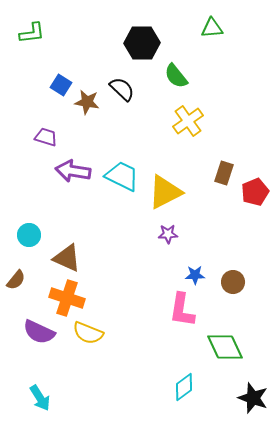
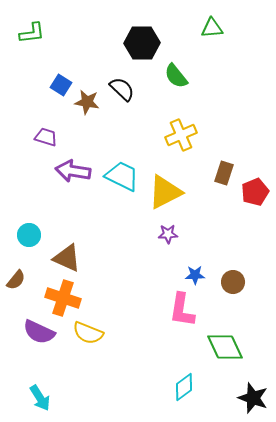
yellow cross: moved 7 px left, 14 px down; rotated 12 degrees clockwise
orange cross: moved 4 px left
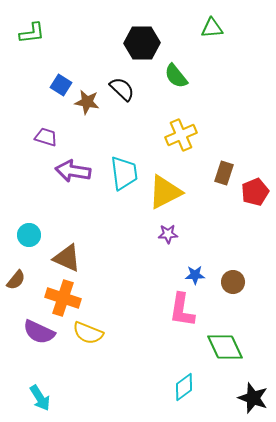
cyan trapezoid: moved 2 px right, 3 px up; rotated 57 degrees clockwise
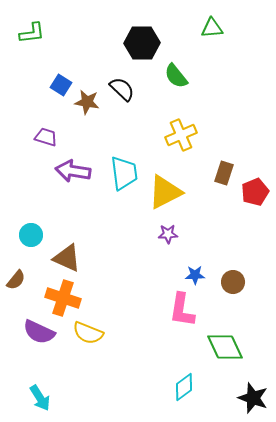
cyan circle: moved 2 px right
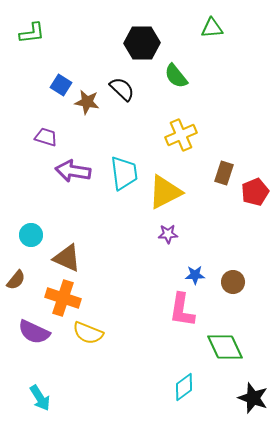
purple semicircle: moved 5 px left
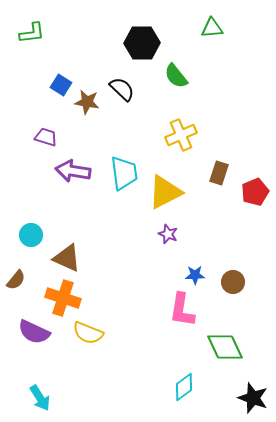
brown rectangle: moved 5 px left
purple star: rotated 24 degrees clockwise
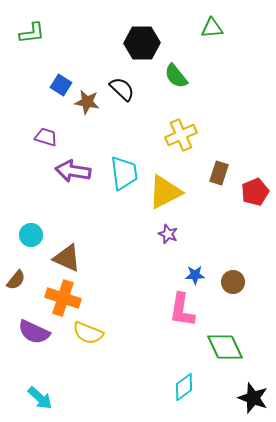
cyan arrow: rotated 16 degrees counterclockwise
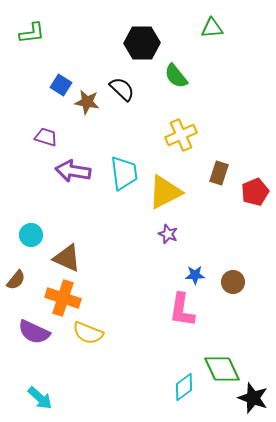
green diamond: moved 3 px left, 22 px down
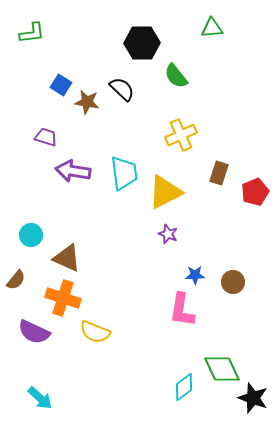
yellow semicircle: moved 7 px right, 1 px up
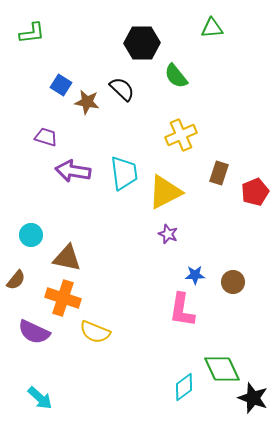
brown triangle: rotated 12 degrees counterclockwise
